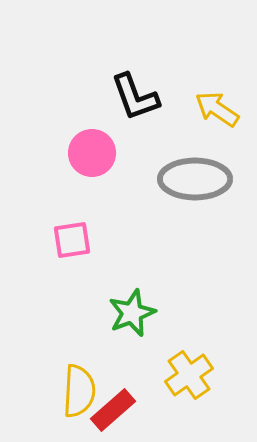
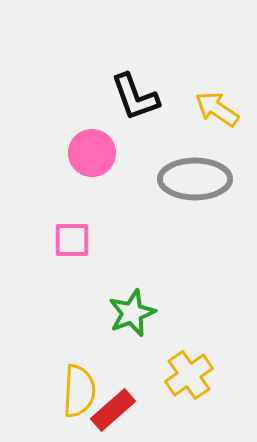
pink square: rotated 9 degrees clockwise
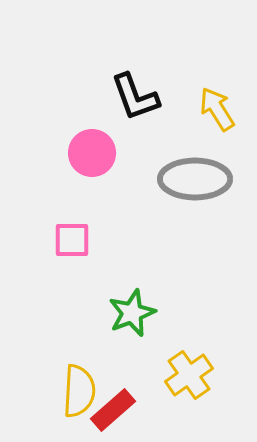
yellow arrow: rotated 24 degrees clockwise
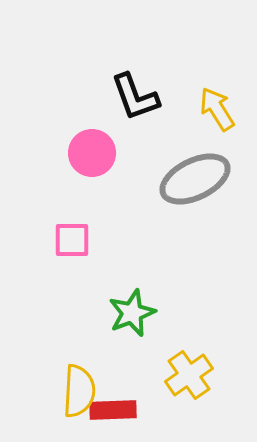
gray ellipse: rotated 26 degrees counterclockwise
red rectangle: rotated 39 degrees clockwise
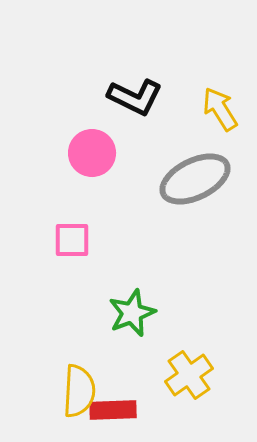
black L-shape: rotated 44 degrees counterclockwise
yellow arrow: moved 3 px right
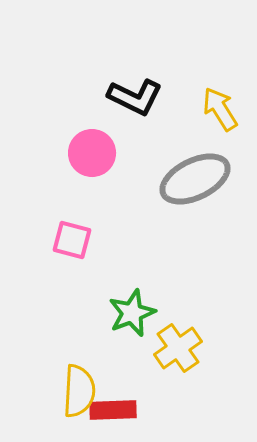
pink square: rotated 15 degrees clockwise
yellow cross: moved 11 px left, 27 px up
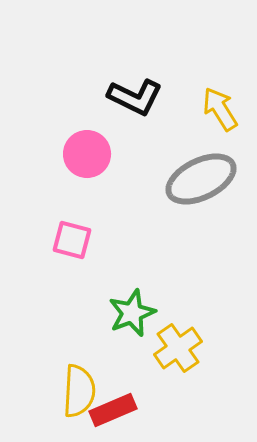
pink circle: moved 5 px left, 1 px down
gray ellipse: moved 6 px right
red rectangle: rotated 21 degrees counterclockwise
